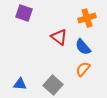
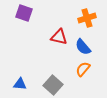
red triangle: rotated 24 degrees counterclockwise
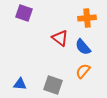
orange cross: rotated 12 degrees clockwise
red triangle: moved 1 px right, 1 px down; rotated 24 degrees clockwise
orange semicircle: moved 2 px down
gray square: rotated 24 degrees counterclockwise
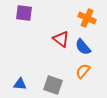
purple square: rotated 12 degrees counterclockwise
orange cross: rotated 30 degrees clockwise
red triangle: moved 1 px right, 1 px down
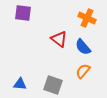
purple square: moved 1 px left
red triangle: moved 2 px left
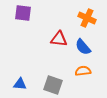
red triangle: rotated 30 degrees counterclockwise
orange semicircle: rotated 42 degrees clockwise
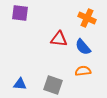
purple square: moved 3 px left
